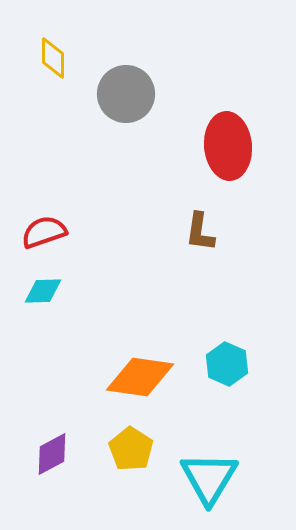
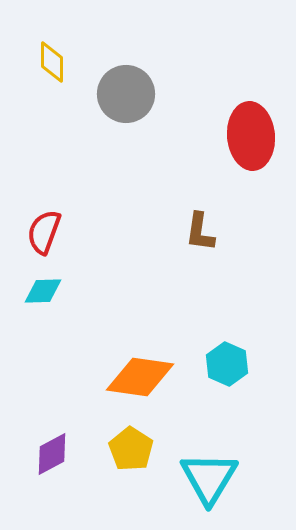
yellow diamond: moved 1 px left, 4 px down
red ellipse: moved 23 px right, 10 px up
red semicircle: rotated 51 degrees counterclockwise
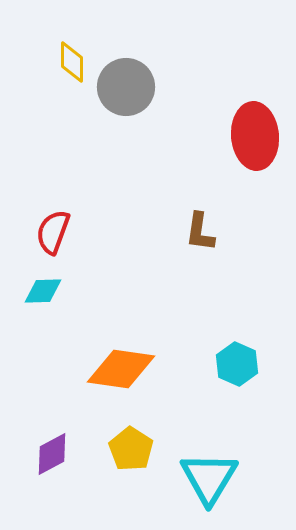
yellow diamond: moved 20 px right
gray circle: moved 7 px up
red ellipse: moved 4 px right
red semicircle: moved 9 px right
cyan hexagon: moved 10 px right
orange diamond: moved 19 px left, 8 px up
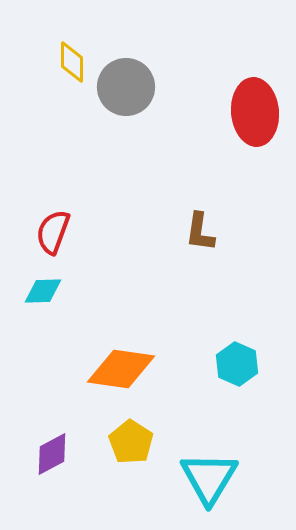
red ellipse: moved 24 px up
yellow pentagon: moved 7 px up
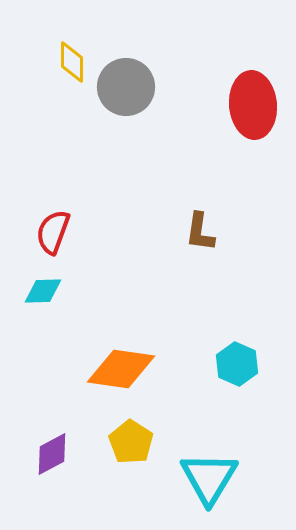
red ellipse: moved 2 px left, 7 px up
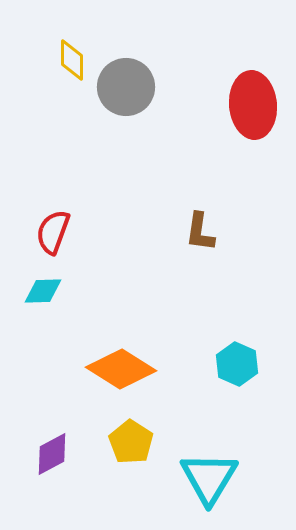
yellow diamond: moved 2 px up
orange diamond: rotated 24 degrees clockwise
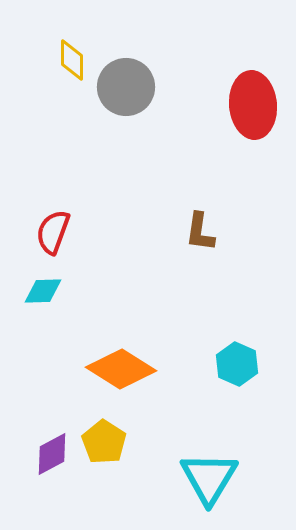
yellow pentagon: moved 27 px left
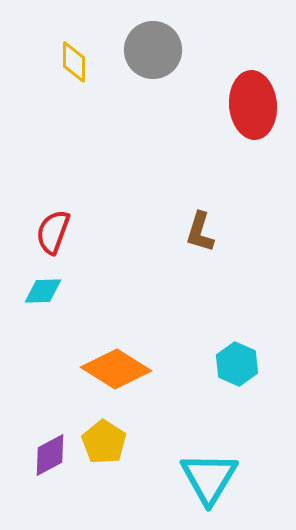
yellow diamond: moved 2 px right, 2 px down
gray circle: moved 27 px right, 37 px up
brown L-shape: rotated 9 degrees clockwise
orange diamond: moved 5 px left
purple diamond: moved 2 px left, 1 px down
